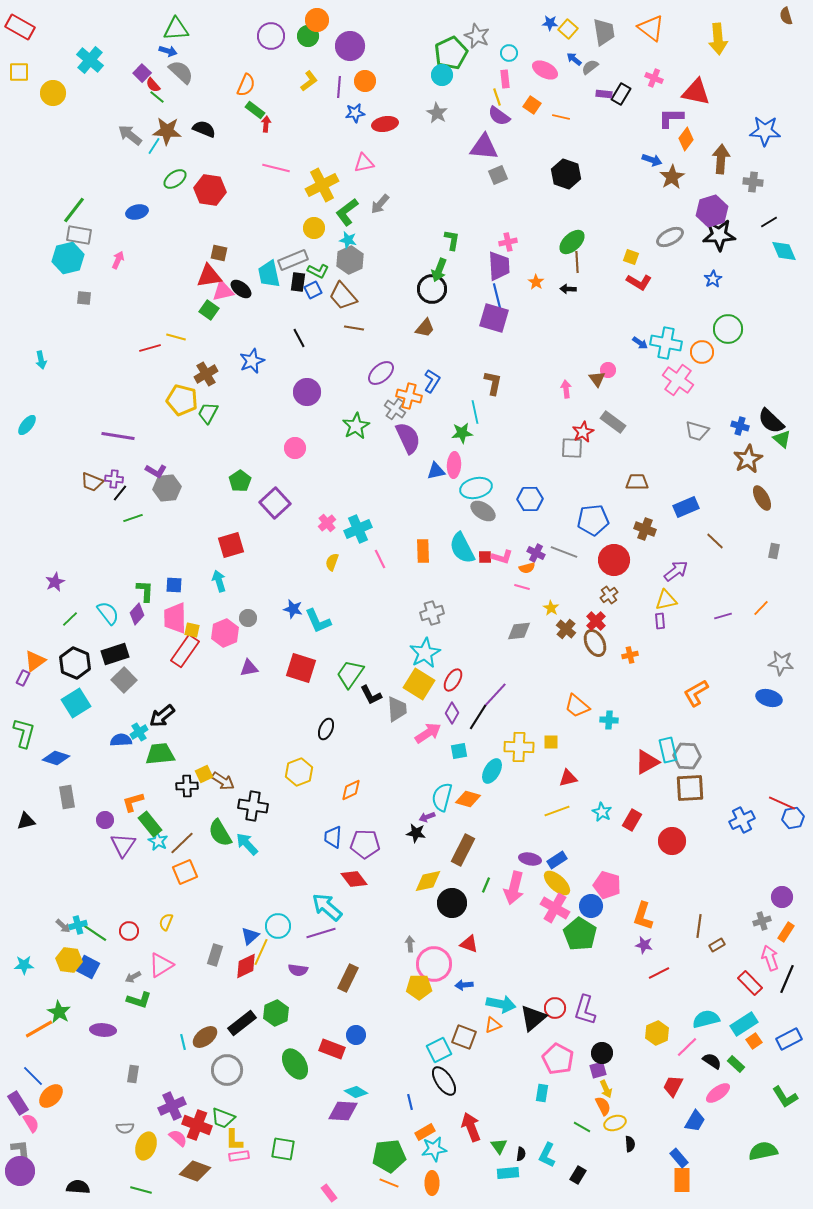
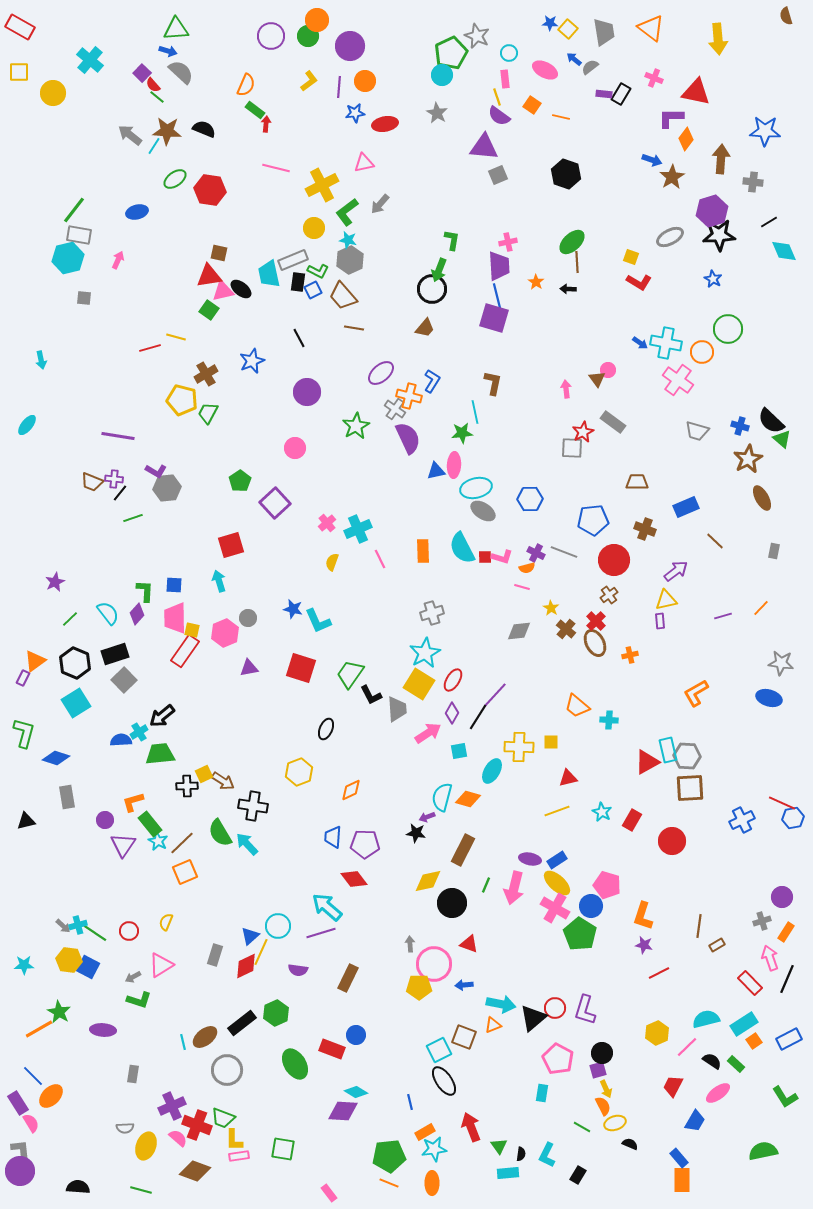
blue star at (713, 279): rotated 12 degrees counterclockwise
black semicircle at (630, 1144): rotated 63 degrees counterclockwise
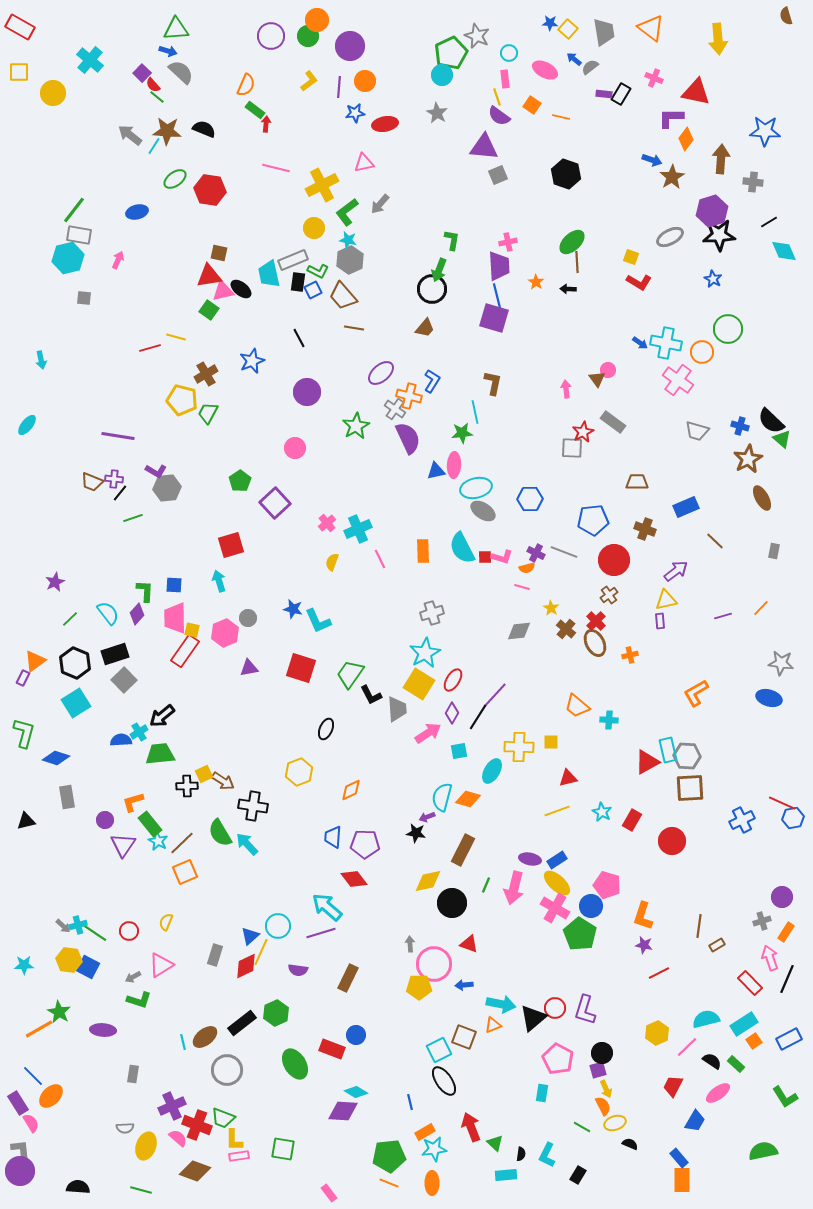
green triangle at (499, 1146): moved 4 px left, 3 px up; rotated 12 degrees counterclockwise
cyan rectangle at (508, 1173): moved 2 px left, 2 px down
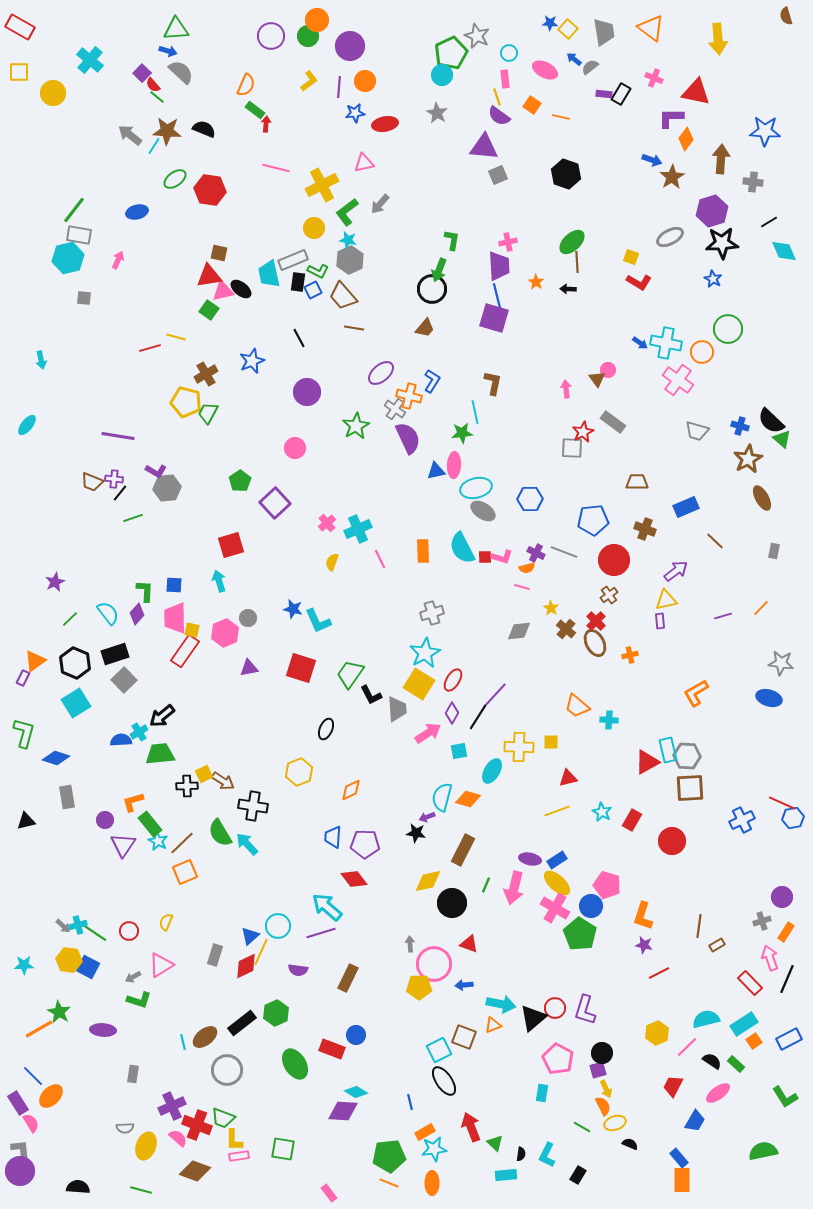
black star at (719, 235): moved 3 px right, 8 px down
yellow pentagon at (182, 400): moved 4 px right, 2 px down
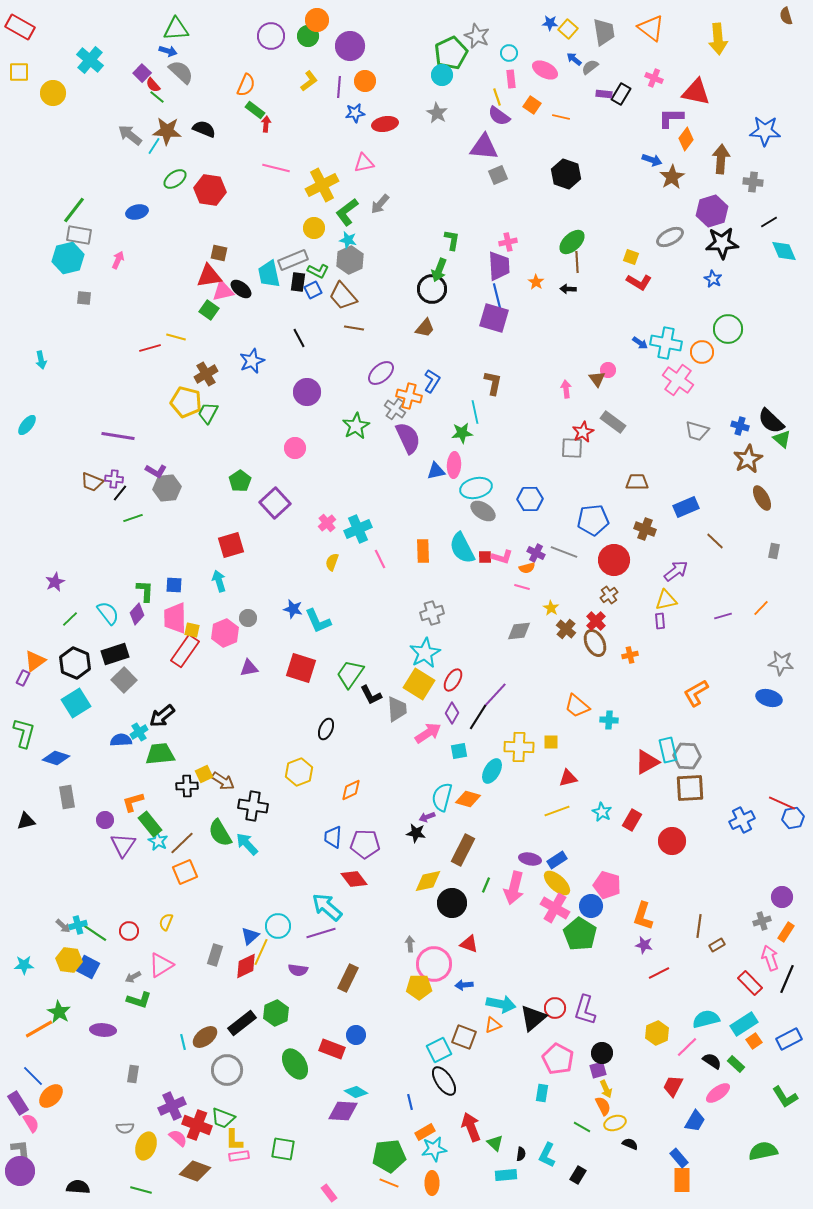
pink rectangle at (505, 79): moved 6 px right
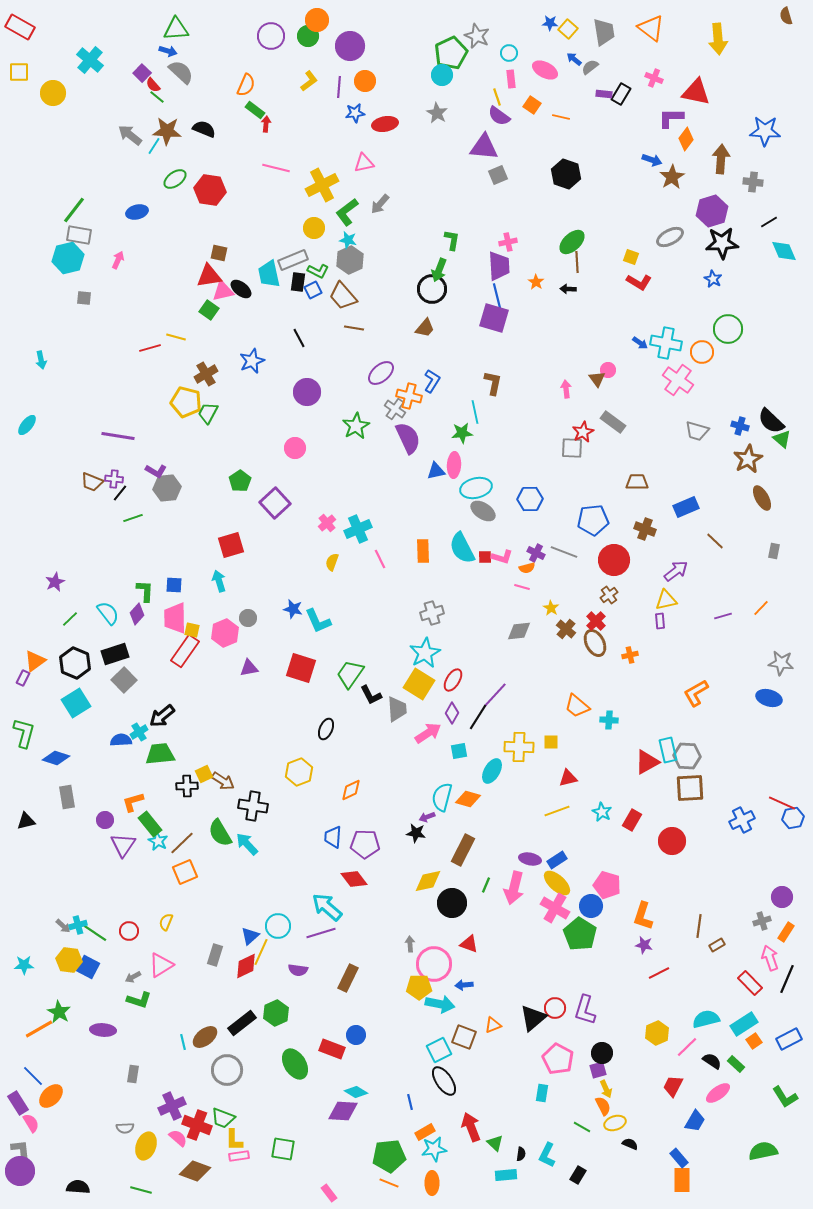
cyan arrow at (501, 1004): moved 61 px left
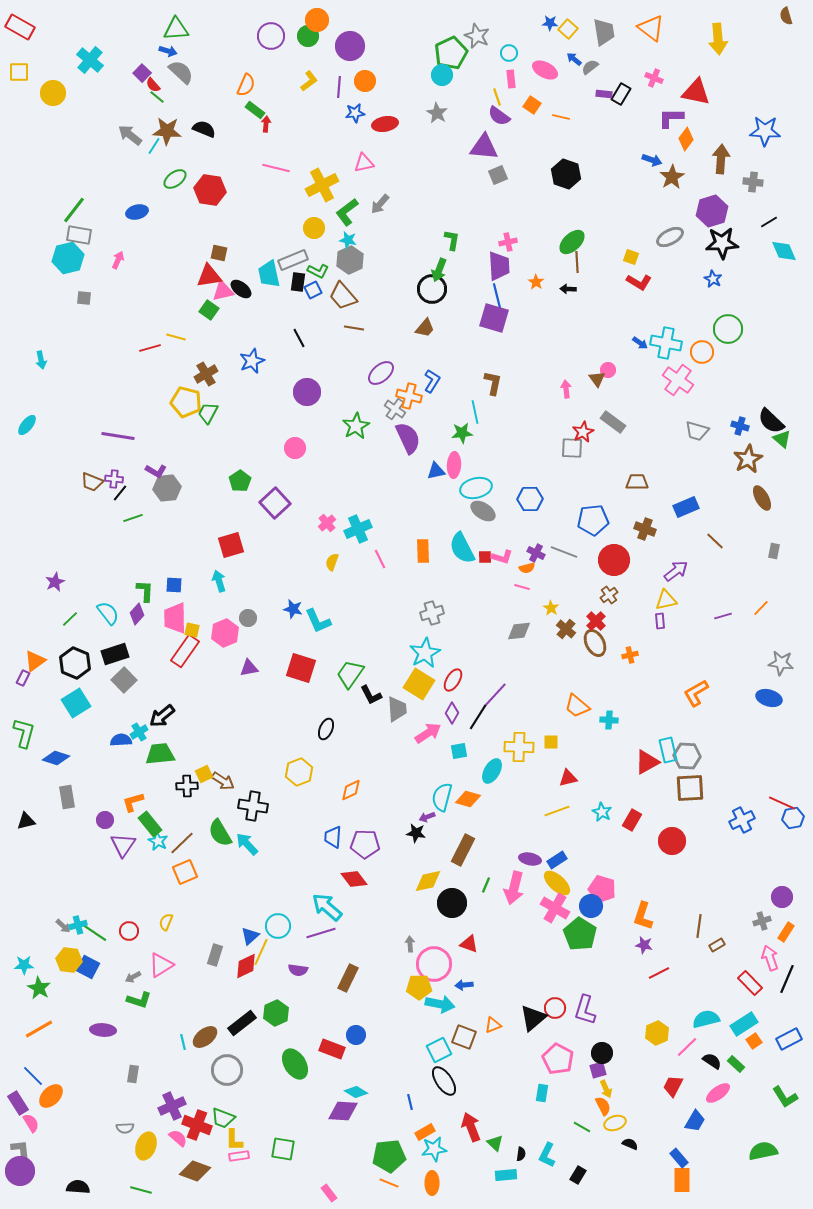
pink pentagon at (607, 885): moved 5 px left, 4 px down
green star at (59, 1012): moved 20 px left, 24 px up
